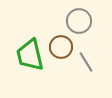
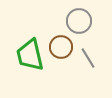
gray line: moved 2 px right, 4 px up
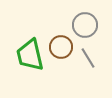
gray circle: moved 6 px right, 4 px down
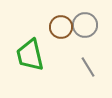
brown circle: moved 20 px up
gray line: moved 9 px down
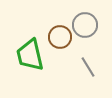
brown circle: moved 1 px left, 10 px down
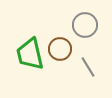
brown circle: moved 12 px down
green trapezoid: moved 1 px up
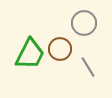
gray circle: moved 1 px left, 2 px up
green trapezoid: rotated 140 degrees counterclockwise
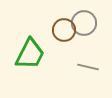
brown circle: moved 4 px right, 19 px up
gray line: rotated 45 degrees counterclockwise
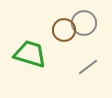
green trapezoid: rotated 100 degrees counterclockwise
gray line: rotated 50 degrees counterclockwise
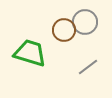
gray circle: moved 1 px right, 1 px up
green trapezoid: moved 1 px up
